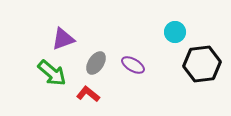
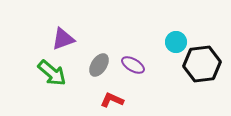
cyan circle: moved 1 px right, 10 px down
gray ellipse: moved 3 px right, 2 px down
red L-shape: moved 24 px right, 6 px down; rotated 15 degrees counterclockwise
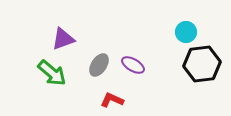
cyan circle: moved 10 px right, 10 px up
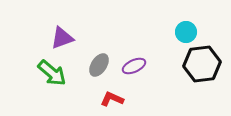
purple triangle: moved 1 px left, 1 px up
purple ellipse: moved 1 px right, 1 px down; rotated 55 degrees counterclockwise
red L-shape: moved 1 px up
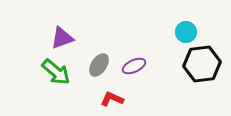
green arrow: moved 4 px right, 1 px up
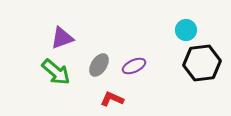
cyan circle: moved 2 px up
black hexagon: moved 1 px up
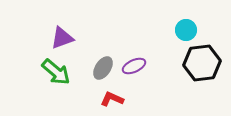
gray ellipse: moved 4 px right, 3 px down
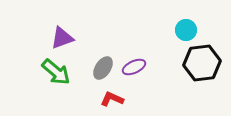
purple ellipse: moved 1 px down
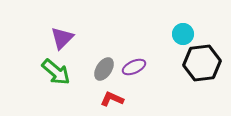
cyan circle: moved 3 px left, 4 px down
purple triangle: rotated 25 degrees counterclockwise
gray ellipse: moved 1 px right, 1 px down
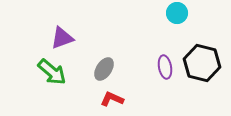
cyan circle: moved 6 px left, 21 px up
purple triangle: rotated 25 degrees clockwise
black hexagon: rotated 21 degrees clockwise
purple ellipse: moved 31 px right; rotated 75 degrees counterclockwise
green arrow: moved 4 px left
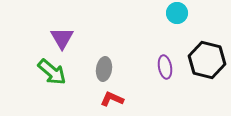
purple triangle: rotated 40 degrees counterclockwise
black hexagon: moved 5 px right, 3 px up
gray ellipse: rotated 25 degrees counterclockwise
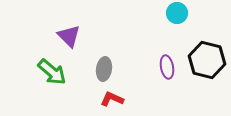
purple triangle: moved 7 px right, 2 px up; rotated 15 degrees counterclockwise
purple ellipse: moved 2 px right
